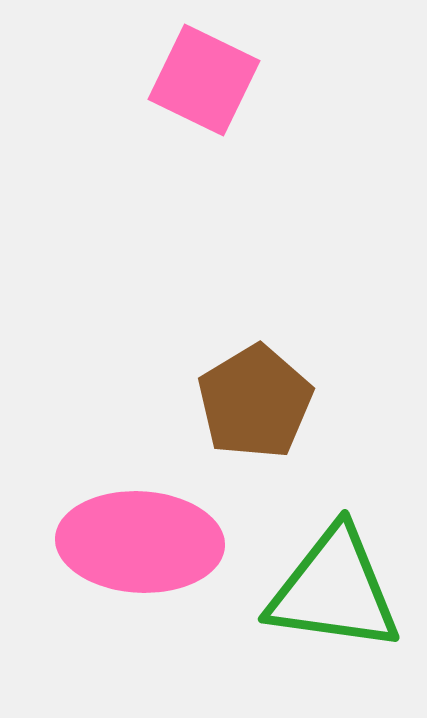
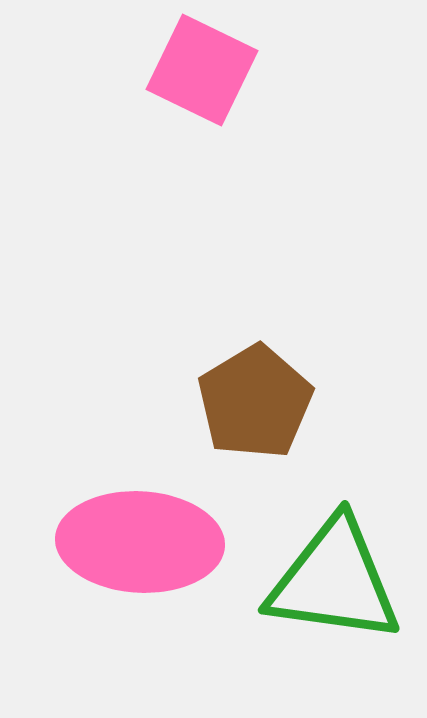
pink square: moved 2 px left, 10 px up
green triangle: moved 9 px up
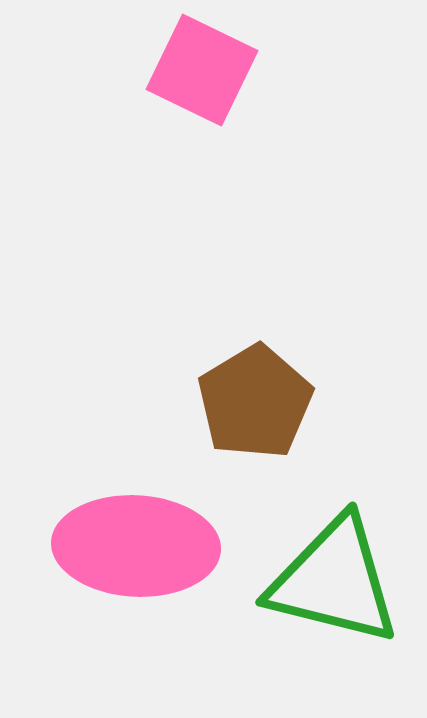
pink ellipse: moved 4 px left, 4 px down
green triangle: rotated 6 degrees clockwise
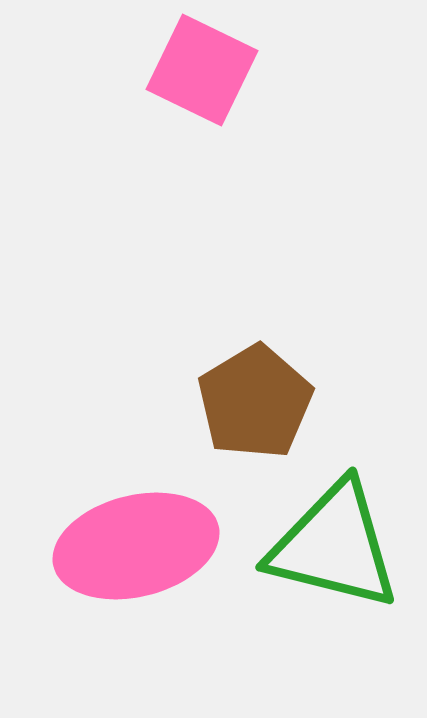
pink ellipse: rotated 17 degrees counterclockwise
green triangle: moved 35 px up
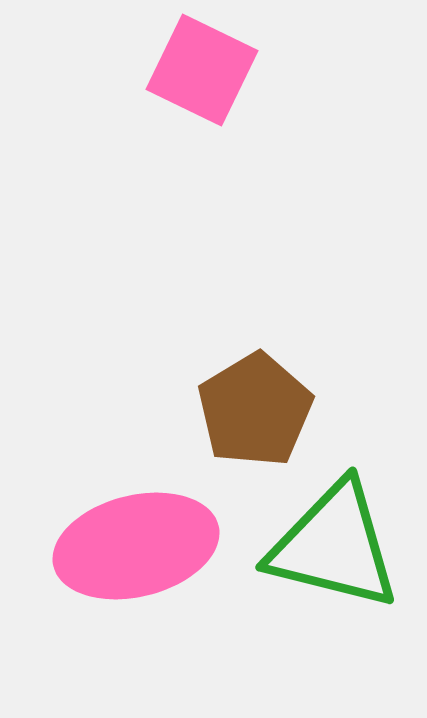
brown pentagon: moved 8 px down
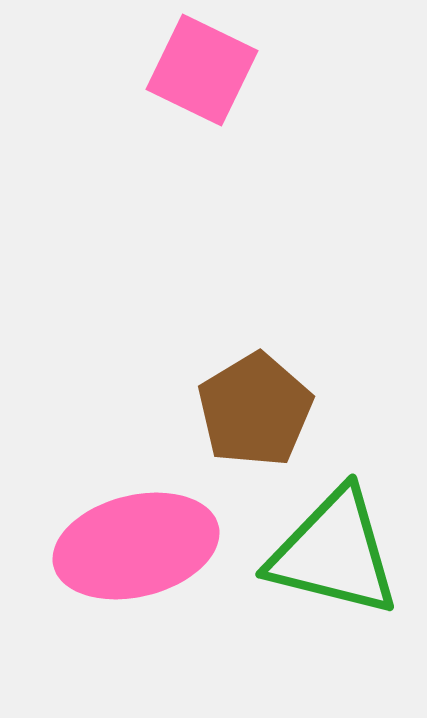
green triangle: moved 7 px down
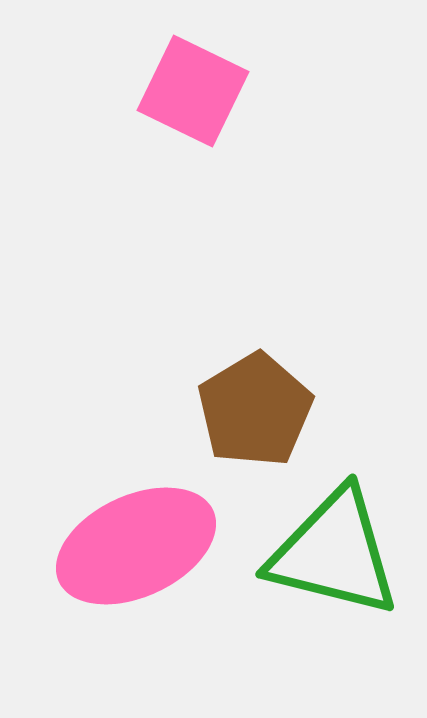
pink square: moved 9 px left, 21 px down
pink ellipse: rotated 11 degrees counterclockwise
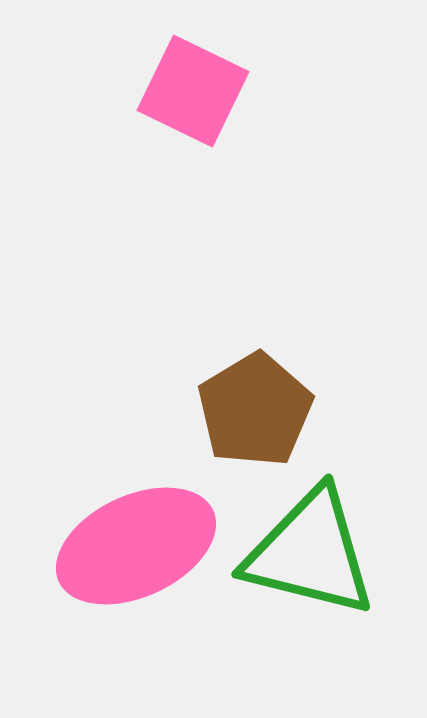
green triangle: moved 24 px left
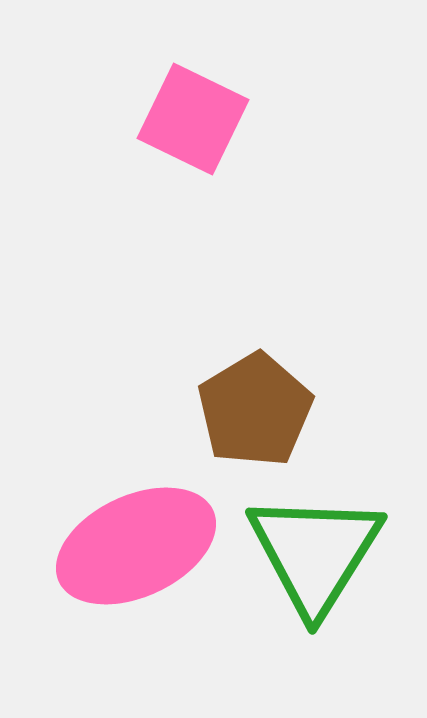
pink square: moved 28 px down
green triangle: moved 5 px right; rotated 48 degrees clockwise
